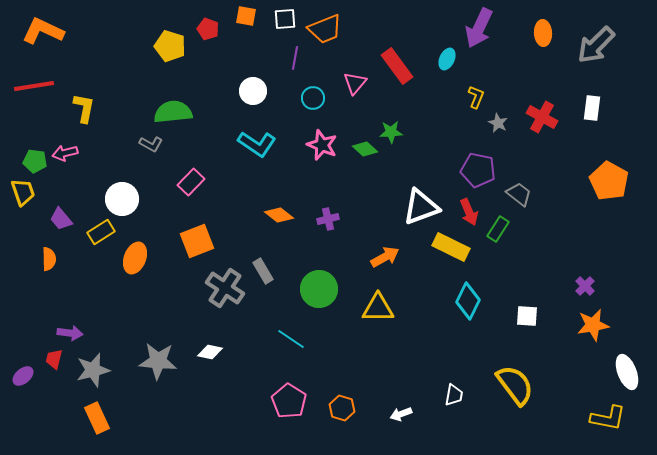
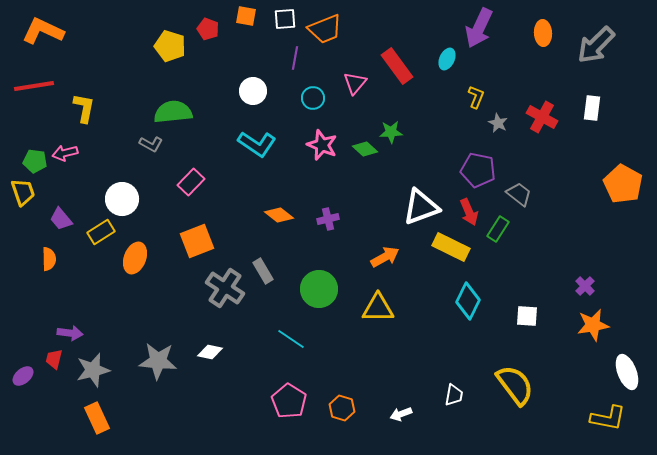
orange pentagon at (609, 181): moved 14 px right, 3 px down
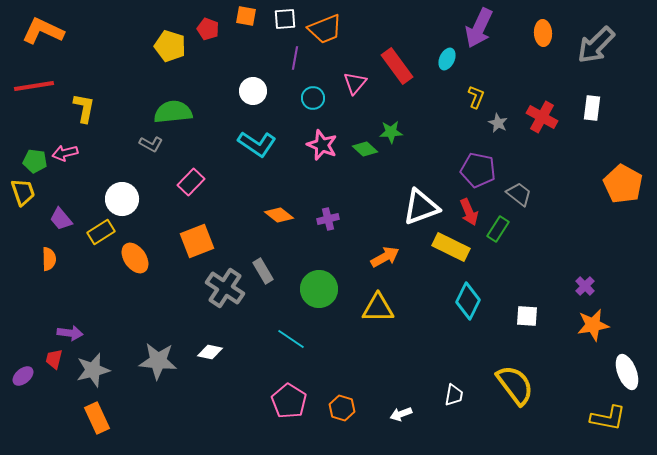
orange ellipse at (135, 258): rotated 56 degrees counterclockwise
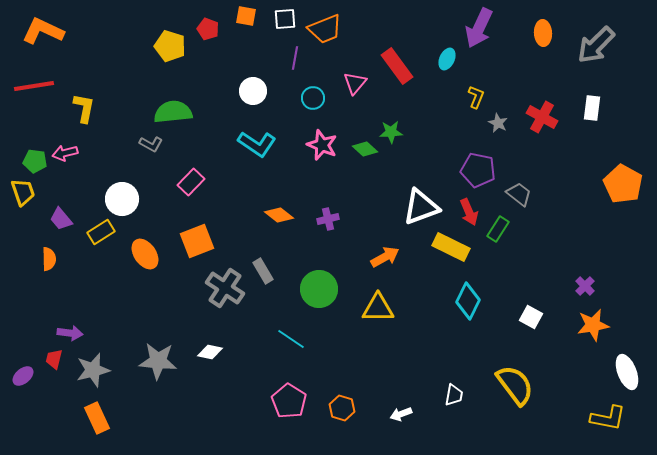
orange ellipse at (135, 258): moved 10 px right, 4 px up
white square at (527, 316): moved 4 px right, 1 px down; rotated 25 degrees clockwise
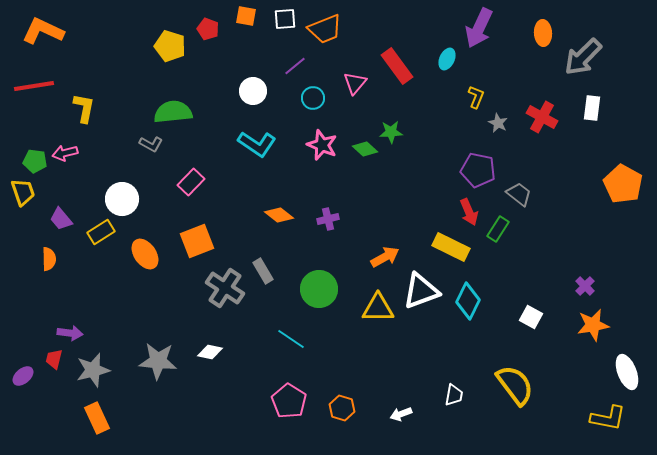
gray arrow at (596, 45): moved 13 px left, 12 px down
purple line at (295, 58): moved 8 px down; rotated 40 degrees clockwise
white triangle at (421, 207): moved 84 px down
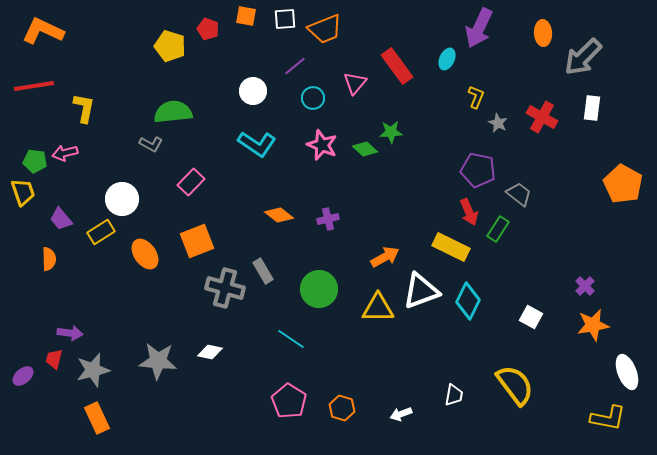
gray cross at (225, 288): rotated 18 degrees counterclockwise
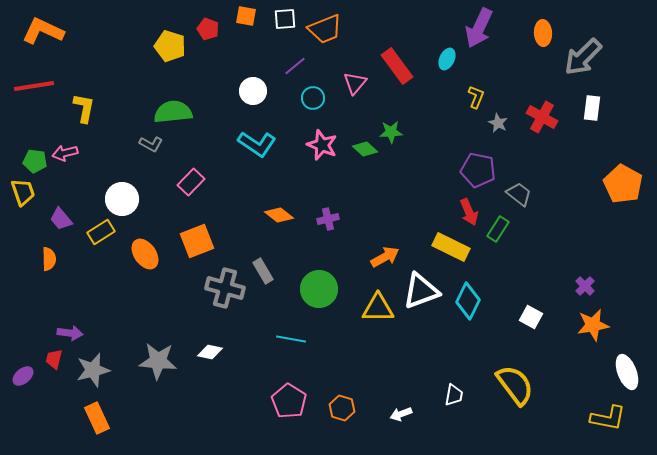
cyan line at (291, 339): rotated 24 degrees counterclockwise
